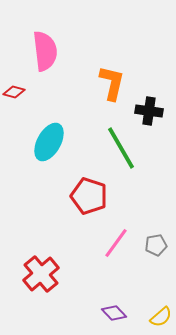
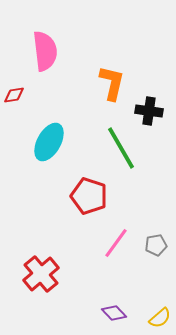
red diamond: moved 3 px down; rotated 25 degrees counterclockwise
yellow semicircle: moved 1 px left, 1 px down
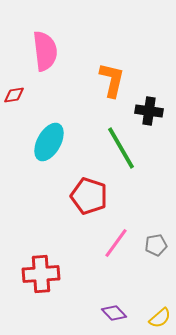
orange L-shape: moved 3 px up
red cross: rotated 36 degrees clockwise
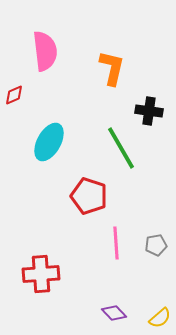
orange L-shape: moved 12 px up
red diamond: rotated 15 degrees counterclockwise
pink line: rotated 40 degrees counterclockwise
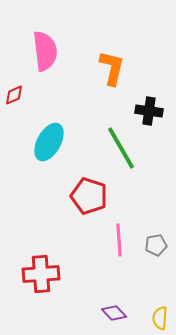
pink line: moved 3 px right, 3 px up
yellow semicircle: rotated 135 degrees clockwise
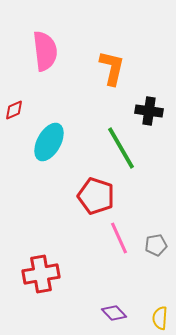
red diamond: moved 15 px down
red pentagon: moved 7 px right
pink line: moved 2 px up; rotated 20 degrees counterclockwise
red cross: rotated 6 degrees counterclockwise
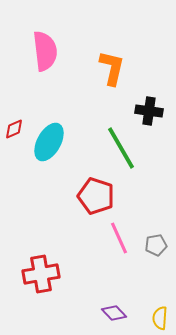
red diamond: moved 19 px down
